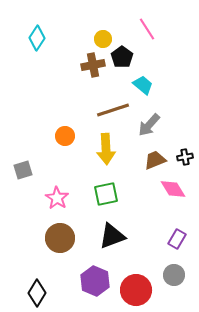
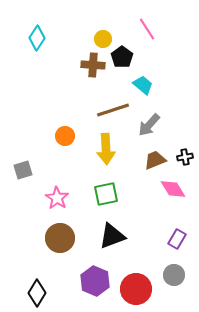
brown cross: rotated 15 degrees clockwise
red circle: moved 1 px up
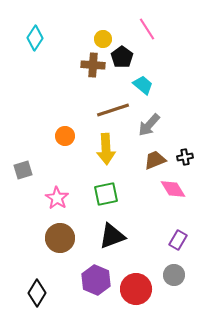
cyan diamond: moved 2 px left
purple rectangle: moved 1 px right, 1 px down
purple hexagon: moved 1 px right, 1 px up
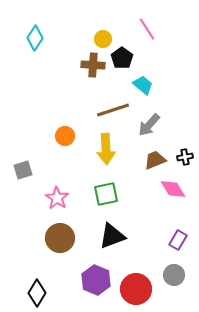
black pentagon: moved 1 px down
